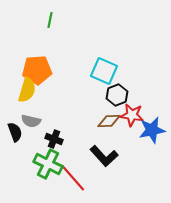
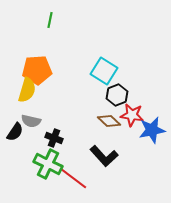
cyan square: rotated 8 degrees clockwise
brown diamond: rotated 45 degrees clockwise
black semicircle: rotated 54 degrees clockwise
black cross: moved 1 px up
red line: rotated 12 degrees counterclockwise
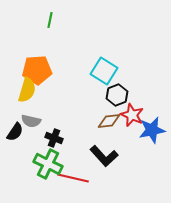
red star: rotated 15 degrees clockwise
brown diamond: rotated 50 degrees counterclockwise
red line: rotated 24 degrees counterclockwise
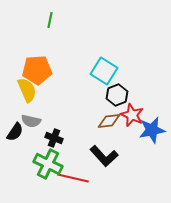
yellow semicircle: rotated 40 degrees counterclockwise
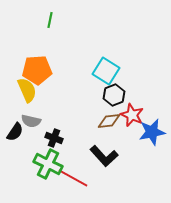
cyan square: moved 2 px right
black hexagon: moved 3 px left
blue star: moved 2 px down
red line: rotated 16 degrees clockwise
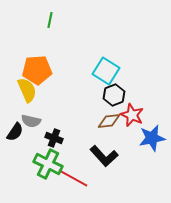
blue star: moved 6 px down
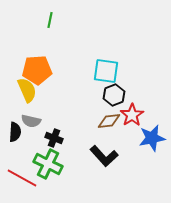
cyan square: rotated 24 degrees counterclockwise
red star: rotated 15 degrees clockwise
black semicircle: rotated 30 degrees counterclockwise
red line: moved 51 px left
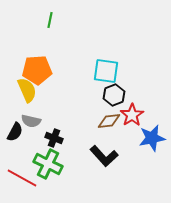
black semicircle: rotated 24 degrees clockwise
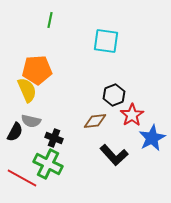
cyan square: moved 30 px up
brown diamond: moved 14 px left
blue star: rotated 16 degrees counterclockwise
black L-shape: moved 10 px right, 1 px up
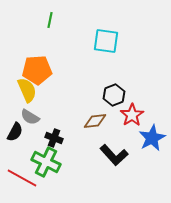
gray semicircle: moved 1 px left, 4 px up; rotated 18 degrees clockwise
green cross: moved 2 px left, 2 px up
